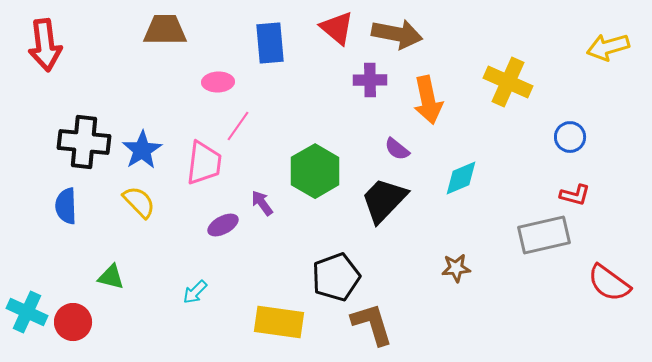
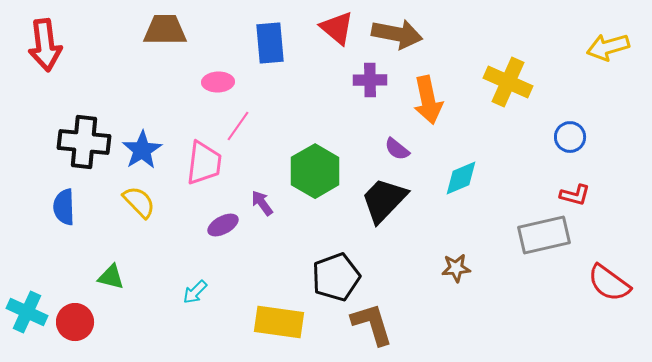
blue semicircle: moved 2 px left, 1 px down
red circle: moved 2 px right
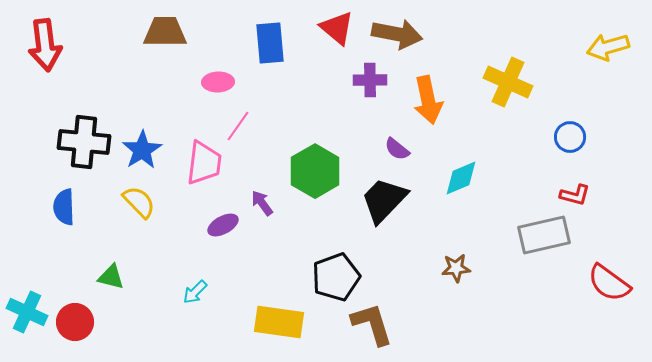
brown trapezoid: moved 2 px down
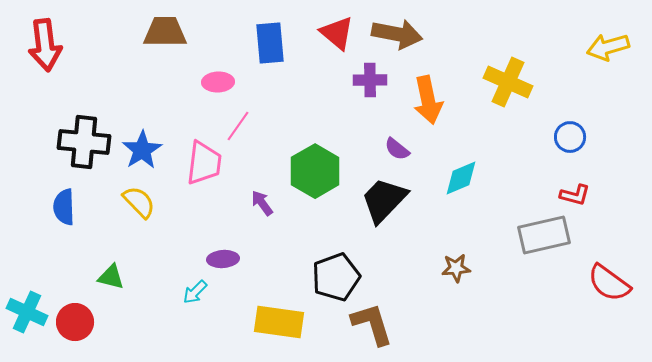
red triangle: moved 5 px down
purple ellipse: moved 34 px down; rotated 24 degrees clockwise
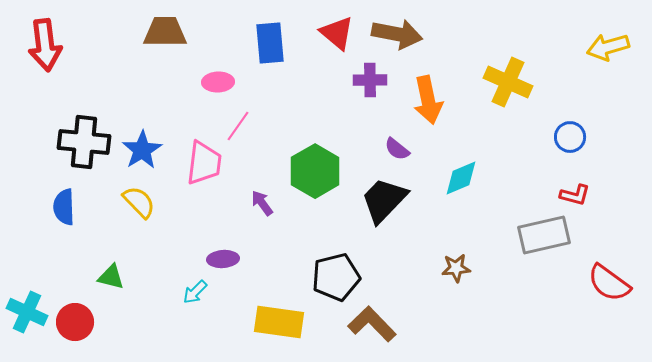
black pentagon: rotated 6 degrees clockwise
brown L-shape: rotated 27 degrees counterclockwise
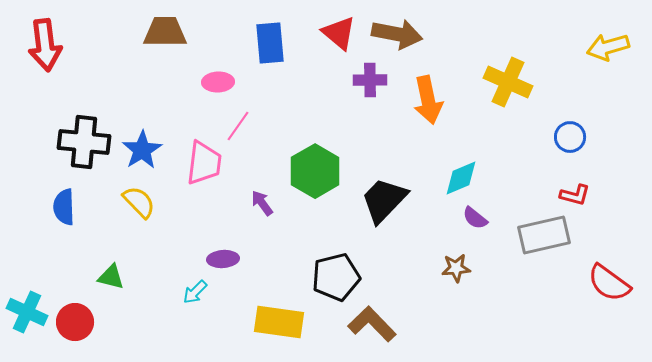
red triangle: moved 2 px right
purple semicircle: moved 78 px right, 69 px down
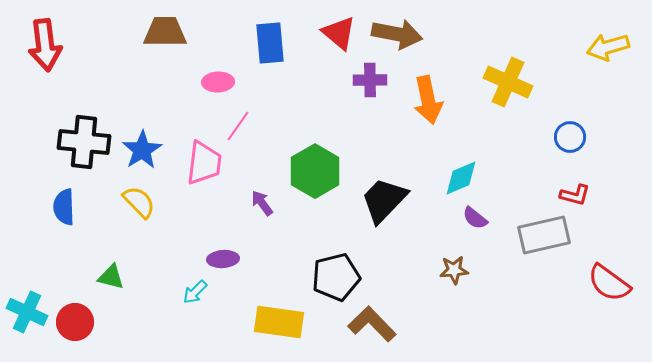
brown star: moved 2 px left, 2 px down
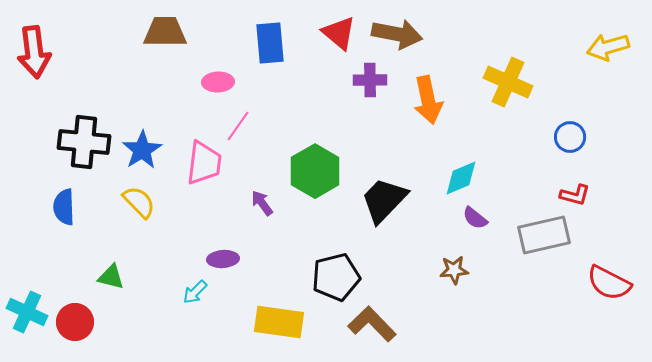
red arrow: moved 11 px left, 7 px down
red semicircle: rotated 9 degrees counterclockwise
